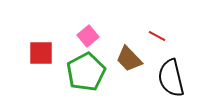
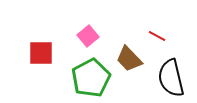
green pentagon: moved 5 px right, 6 px down
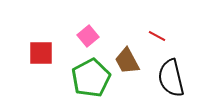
brown trapezoid: moved 2 px left, 2 px down; rotated 16 degrees clockwise
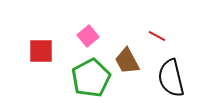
red square: moved 2 px up
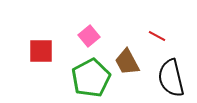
pink square: moved 1 px right
brown trapezoid: moved 1 px down
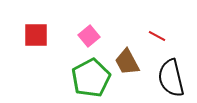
red square: moved 5 px left, 16 px up
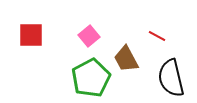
red square: moved 5 px left
brown trapezoid: moved 1 px left, 3 px up
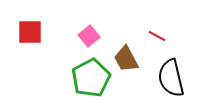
red square: moved 1 px left, 3 px up
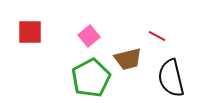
brown trapezoid: moved 2 px right; rotated 76 degrees counterclockwise
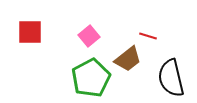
red line: moved 9 px left; rotated 12 degrees counterclockwise
brown trapezoid: rotated 24 degrees counterclockwise
